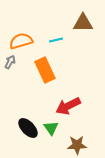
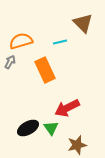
brown triangle: rotated 45 degrees clockwise
cyan line: moved 4 px right, 2 px down
red arrow: moved 1 px left, 2 px down
black ellipse: rotated 75 degrees counterclockwise
brown star: rotated 12 degrees counterclockwise
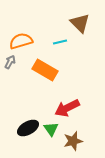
brown triangle: moved 3 px left
orange rectangle: rotated 35 degrees counterclockwise
green triangle: moved 1 px down
brown star: moved 4 px left, 4 px up
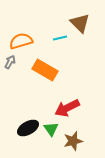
cyan line: moved 4 px up
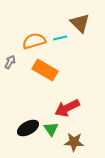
orange semicircle: moved 13 px right
brown star: moved 1 px right, 1 px down; rotated 18 degrees clockwise
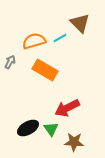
cyan line: rotated 16 degrees counterclockwise
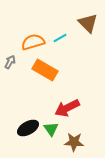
brown triangle: moved 8 px right
orange semicircle: moved 1 px left, 1 px down
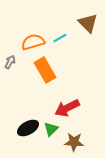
orange rectangle: rotated 30 degrees clockwise
green triangle: rotated 21 degrees clockwise
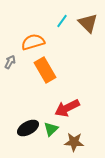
cyan line: moved 2 px right, 17 px up; rotated 24 degrees counterclockwise
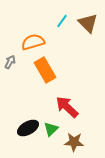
red arrow: moved 1 px up; rotated 70 degrees clockwise
